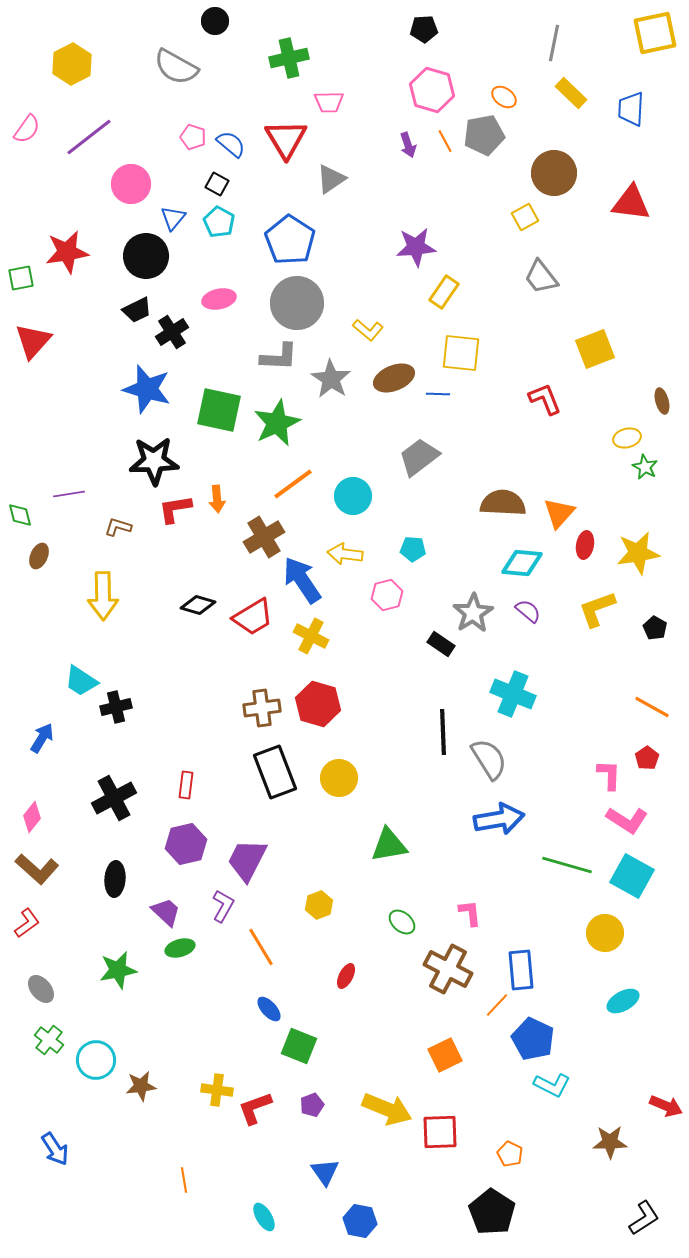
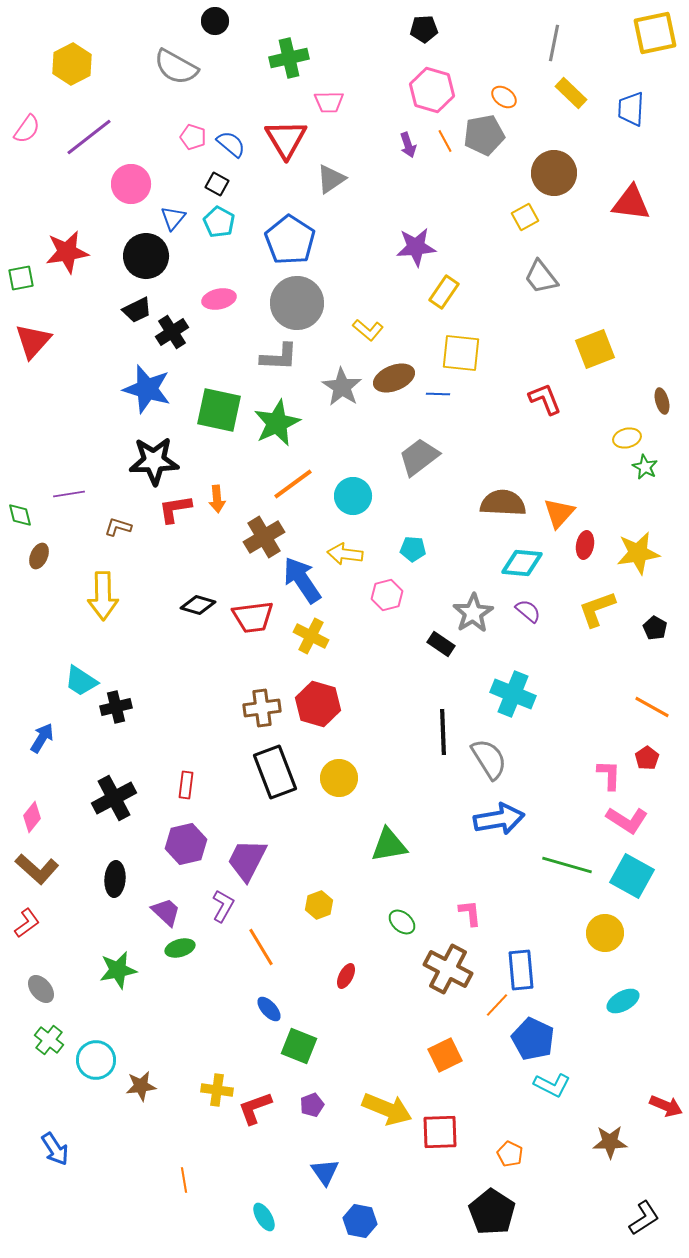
gray star at (331, 379): moved 11 px right, 8 px down
red trapezoid at (253, 617): rotated 24 degrees clockwise
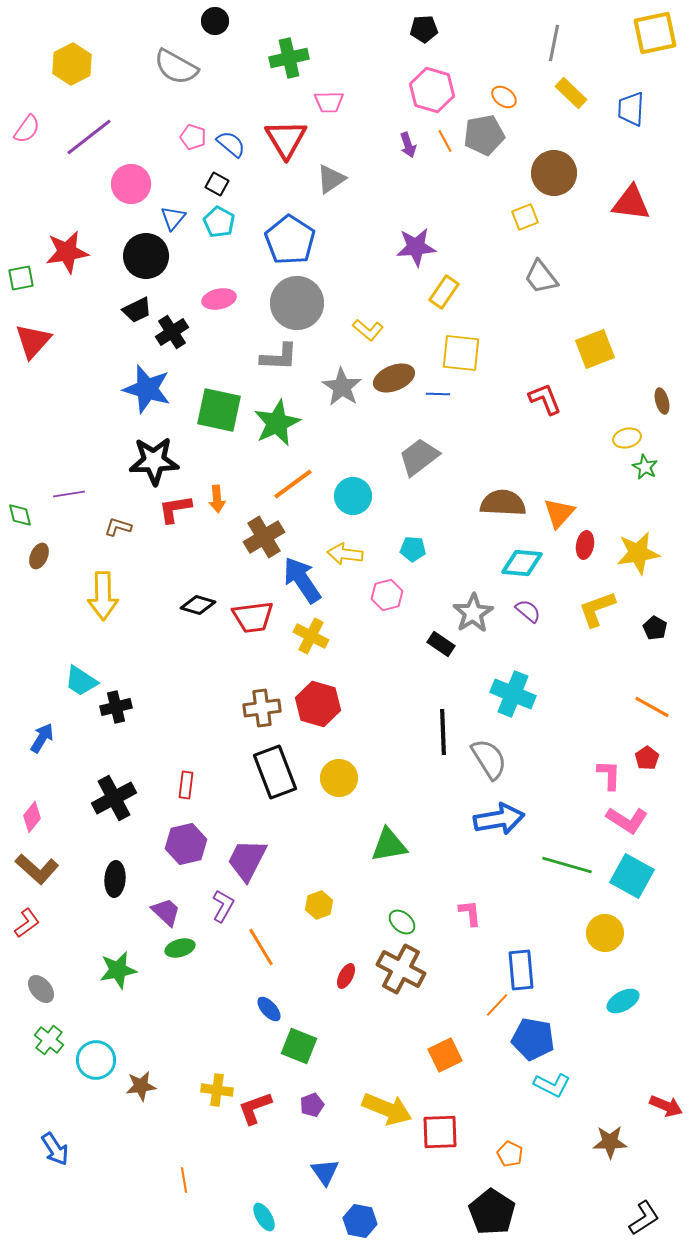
yellow square at (525, 217): rotated 8 degrees clockwise
brown cross at (448, 969): moved 47 px left
blue pentagon at (533, 1039): rotated 15 degrees counterclockwise
